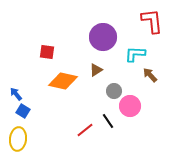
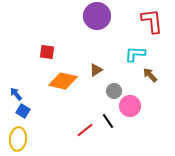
purple circle: moved 6 px left, 21 px up
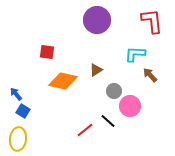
purple circle: moved 4 px down
black line: rotated 14 degrees counterclockwise
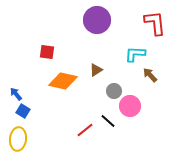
red L-shape: moved 3 px right, 2 px down
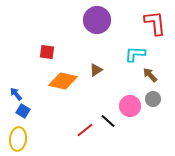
gray circle: moved 39 px right, 8 px down
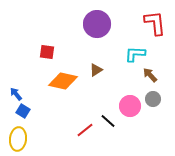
purple circle: moved 4 px down
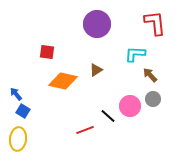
black line: moved 5 px up
red line: rotated 18 degrees clockwise
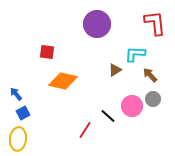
brown triangle: moved 19 px right
pink circle: moved 2 px right
blue square: moved 2 px down; rotated 32 degrees clockwise
red line: rotated 36 degrees counterclockwise
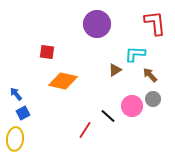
yellow ellipse: moved 3 px left
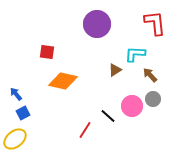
yellow ellipse: rotated 45 degrees clockwise
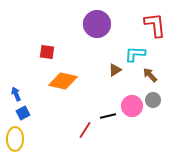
red L-shape: moved 2 px down
blue arrow: rotated 16 degrees clockwise
gray circle: moved 1 px down
black line: rotated 56 degrees counterclockwise
yellow ellipse: rotated 50 degrees counterclockwise
